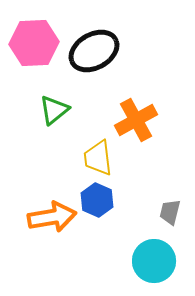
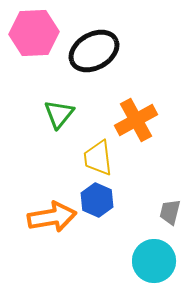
pink hexagon: moved 10 px up
green triangle: moved 5 px right, 4 px down; rotated 12 degrees counterclockwise
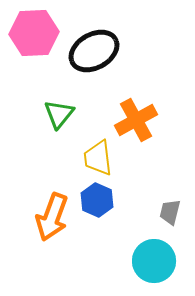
orange arrow: rotated 120 degrees clockwise
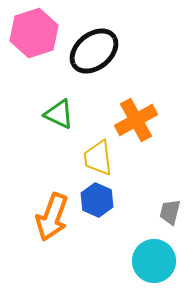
pink hexagon: rotated 15 degrees counterclockwise
black ellipse: rotated 9 degrees counterclockwise
green triangle: rotated 44 degrees counterclockwise
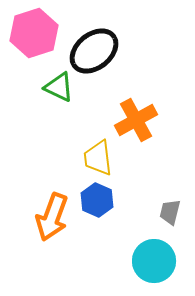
green triangle: moved 27 px up
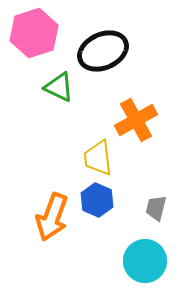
black ellipse: moved 9 px right; rotated 15 degrees clockwise
gray trapezoid: moved 14 px left, 4 px up
cyan circle: moved 9 px left
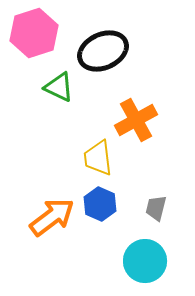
blue hexagon: moved 3 px right, 4 px down
orange arrow: rotated 147 degrees counterclockwise
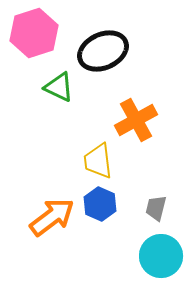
yellow trapezoid: moved 3 px down
cyan circle: moved 16 px right, 5 px up
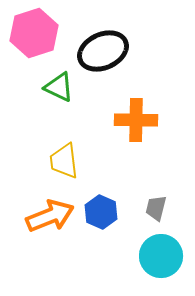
orange cross: rotated 30 degrees clockwise
yellow trapezoid: moved 34 px left
blue hexagon: moved 1 px right, 8 px down
orange arrow: moved 2 px left, 1 px up; rotated 15 degrees clockwise
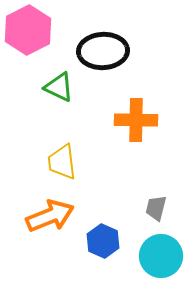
pink hexagon: moved 6 px left, 3 px up; rotated 9 degrees counterclockwise
black ellipse: rotated 21 degrees clockwise
yellow trapezoid: moved 2 px left, 1 px down
blue hexagon: moved 2 px right, 29 px down
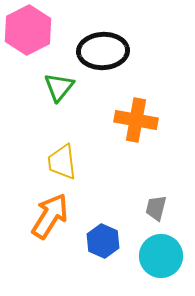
green triangle: rotated 44 degrees clockwise
orange cross: rotated 9 degrees clockwise
orange arrow: rotated 36 degrees counterclockwise
